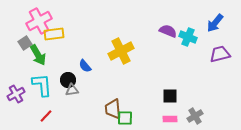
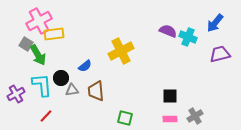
gray square: moved 1 px right, 1 px down; rotated 24 degrees counterclockwise
blue semicircle: rotated 88 degrees counterclockwise
black circle: moved 7 px left, 2 px up
brown trapezoid: moved 17 px left, 18 px up
green square: rotated 14 degrees clockwise
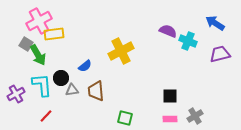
blue arrow: rotated 84 degrees clockwise
cyan cross: moved 4 px down
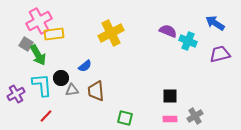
yellow cross: moved 10 px left, 18 px up
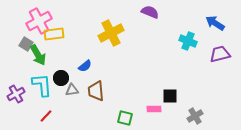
purple semicircle: moved 18 px left, 19 px up
pink rectangle: moved 16 px left, 10 px up
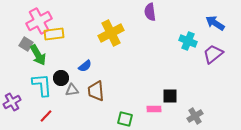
purple semicircle: rotated 120 degrees counterclockwise
purple trapezoid: moved 7 px left; rotated 25 degrees counterclockwise
purple cross: moved 4 px left, 8 px down
green square: moved 1 px down
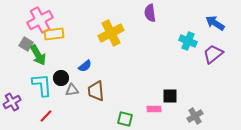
purple semicircle: moved 1 px down
pink cross: moved 1 px right, 1 px up
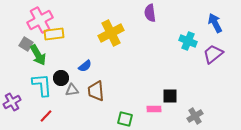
blue arrow: rotated 30 degrees clockwise
